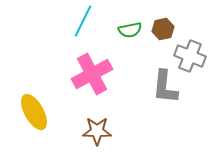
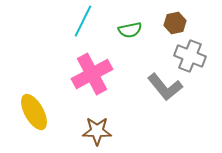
brown hexagon: moved 12 px right, 6 px up
gray L-shape: rotated 45 degrees counterclockwise
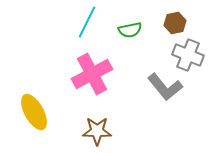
cyan line: moved 4 px right, 1 px down
gray cross: moved 2 px left, 1 px up
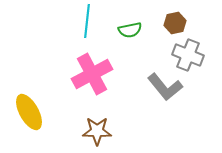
cyan line: moved 1 px up; rotated 20 degrees counterclockwise
yellow ellipse: moved 5 px left
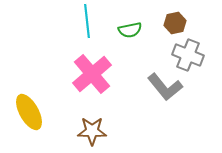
cyan line: rotated 12 degrees counterclockwise
pink cross: rotated 12 degrees counterclockwise
brown star: moved 5 px left
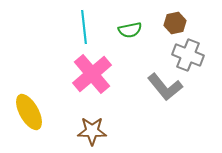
cyan line: moved 3 px left, 6 px down
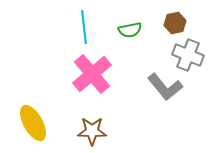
yellow ellipse: moved 4 px right, 11 px down
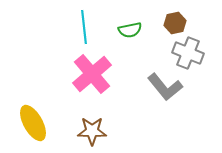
gray cross: moved 2 px up
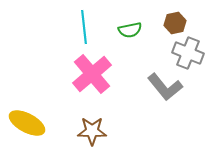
yellow ellipse: moved 6 px left; rotated 33 degrees counterclockwise
